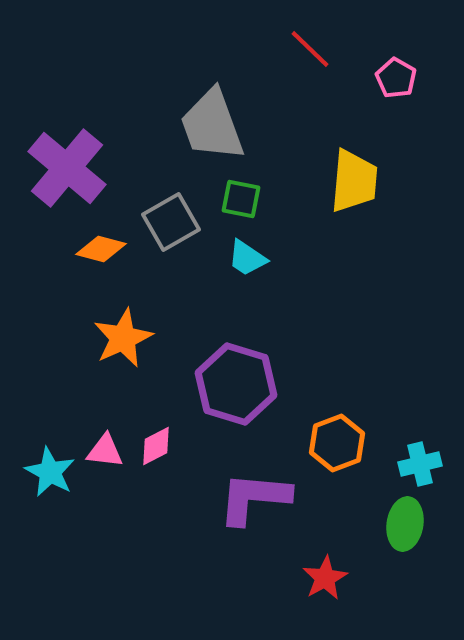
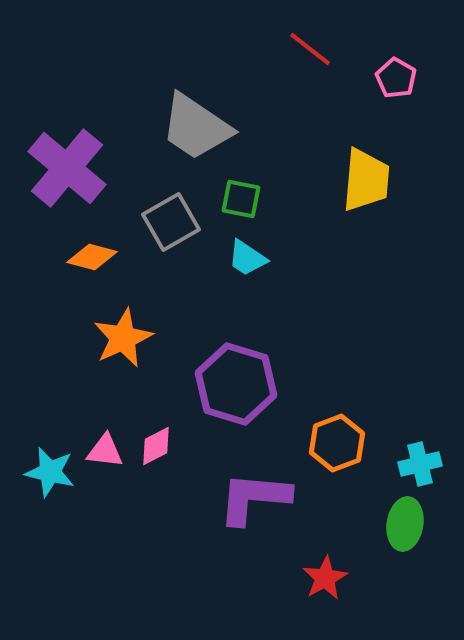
red line: rotated 6 degrees counterclockwise
gray trapezoid: moved 16 px left, 2 px down; rotated 36 degrees counterclockwise
yellow trapezoid: moved 12 px right, 1 px up
orange diamond: moved 9 px left, 8 px down
cyan star: rotated 15 degrees counterclockwise
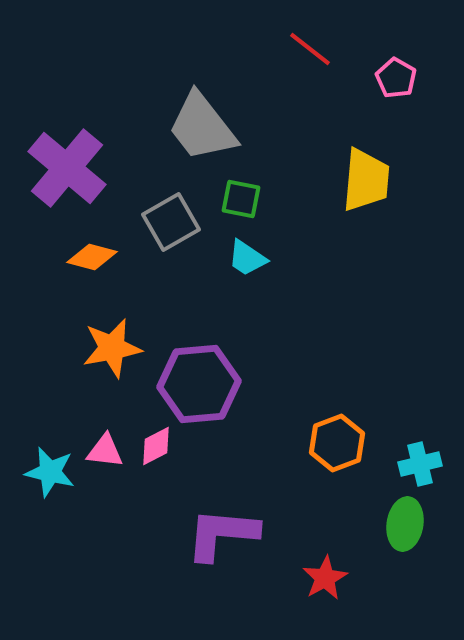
gray trapezoid: moved 6 px right; rotated 18 degrees clockwise
orange star: moved 11 px left, 10 px down; rotated 14 degrees clockwise
purple hexagon: moved 37 px left; rotated 22 degrees counterclockwise
purple L-shape: moved 32 px left, 36 px down
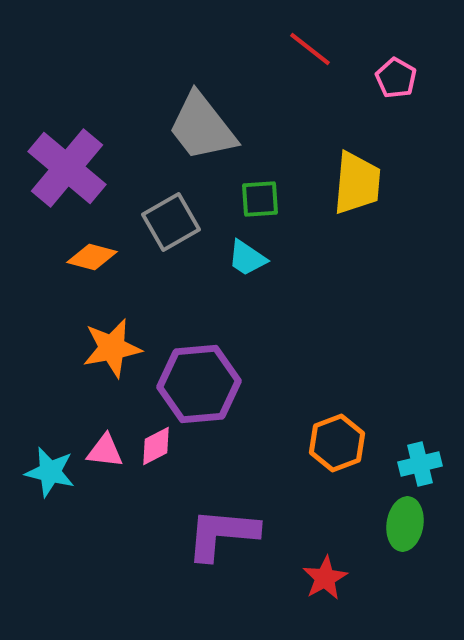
yellow trapezoid: moved 9 px left, 3 px down
green square: moved 19 px right; rotated 15 degrees counterclockwise
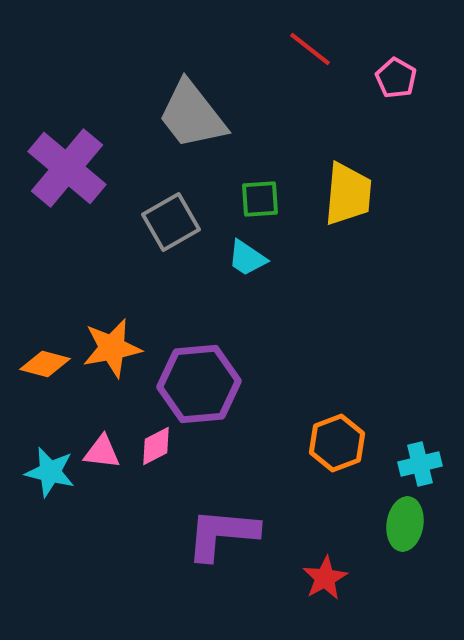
gray trapezoid: moved 10 px left, 12 px up
yellow trapezoid: moved 9 px left, 11 px down
orange diamond: moved 47 px left, 107 px down
pink triangle: moved 3 px left, 1 px down
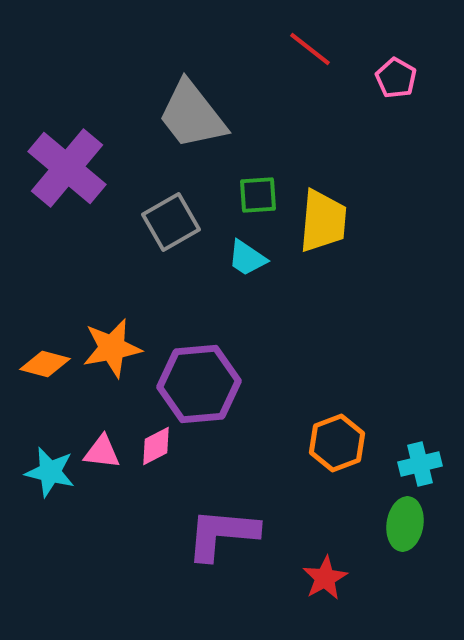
yellow trapezoid: moved 25 px left, 27 px down
green square: moved 2 px left, 4 px up
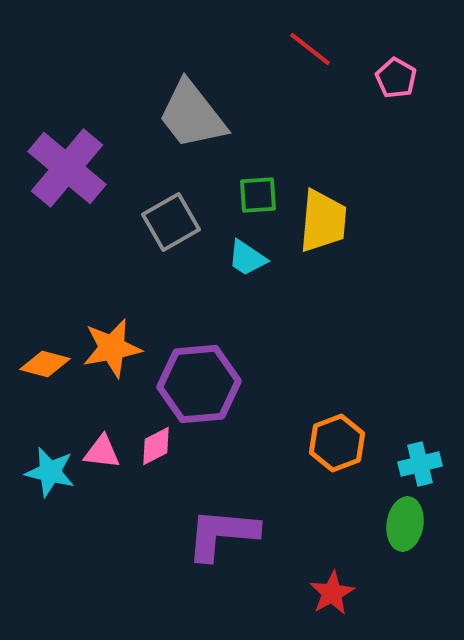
red star: moved 7 px right, 15 px down
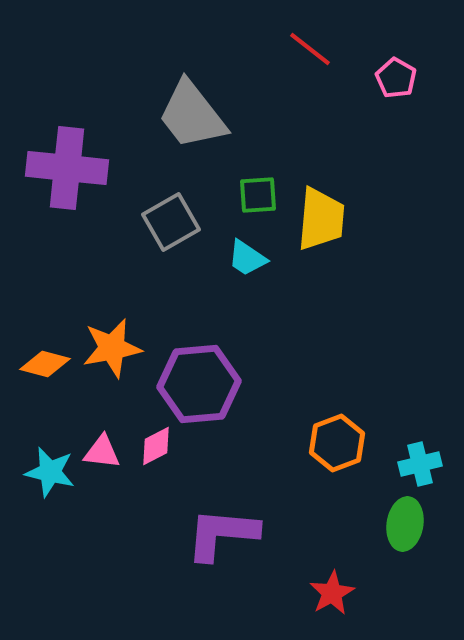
purple cross: rotated 34 degrees counterclockwise
yellow trapezoid: moved 2 px left, 2 px up
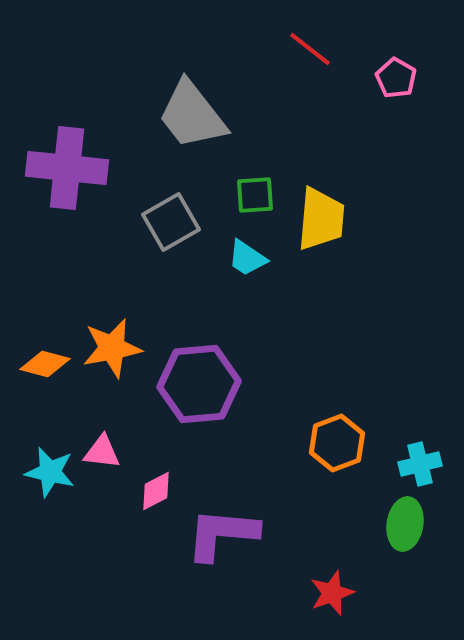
green square: moved 3 px left
pink diamond: moved 45 px down
red star: rotated 9 degrees clockwise
